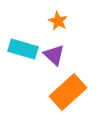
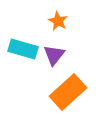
purple triangle: rotated 25 degrees clockwise
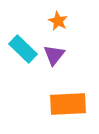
cyan rectangle: rotated 28 degrees clockwise
orange rectangle: moved 12 px down; rotated 39 degrees clockwise
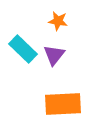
orange star: rotated 18 degrees counterclockwise
orange rectangle: moved 5 px left
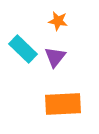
purple triangle: moved 1 px right, 2 px down
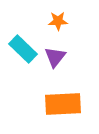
orange star: rotated 12 degrees counterclockwise
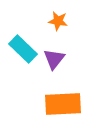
orange star: rotated 12 degrees clockwise
purple triangle: moved 1 px left, 2 px down
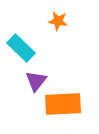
cyan rectangle: moved 2 px left, 1 px up
purple triangle: moved 18 px left, 22 px down
